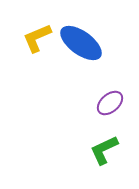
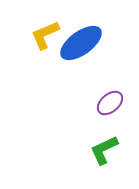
yellow L-shape: moved 8 px right, 3 px up
blue ellipse: rotated 72 degrees counterclockwise
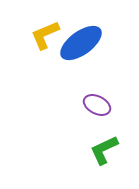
purple ellipse: moved 13 px left, 2 px down; rotated 68 degrees clockwise
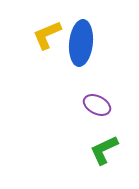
yellow L-shape: moved 2 px right
blue ellipse: rotated 48 degrees counterclockwise
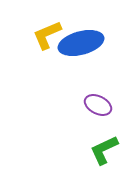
blue ellipse: rotated 69 degrees clockwise
purple ellipse: moved 1 px right
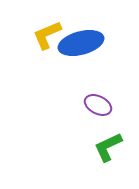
green L-shape: moved 4 px right, 3 px up
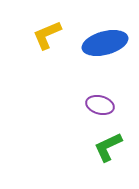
blue ellipse: moved 24 px right
purple ellipse: moved 2 px right; rotated 12 degrees counterclockwise
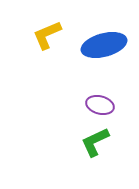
blue ellipse: moved 1 px left, 2 px down
green L-shape: moved 13 px left, 5 px up
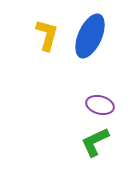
yellow L-shape: rotated 128 degrees clockwise
blue ellipse: moved 14 px left, 9 px up; rotated 51 degrees counterclockwise
